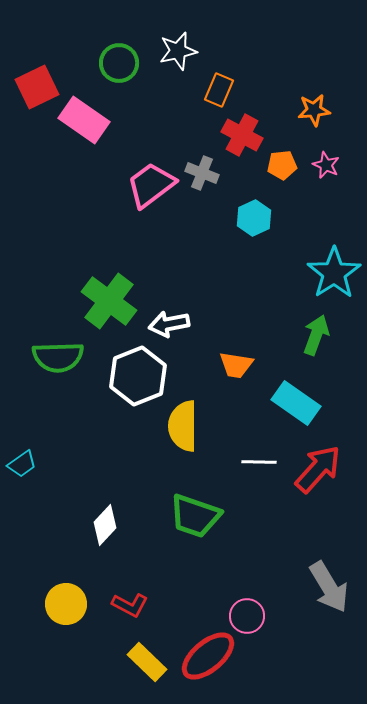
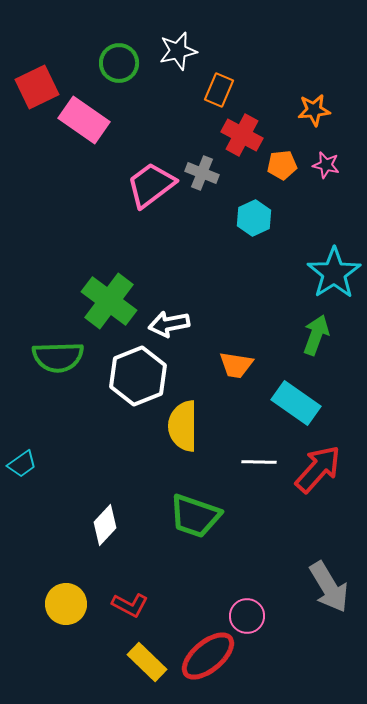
pink star: rotated 12 degrees counterclockwise
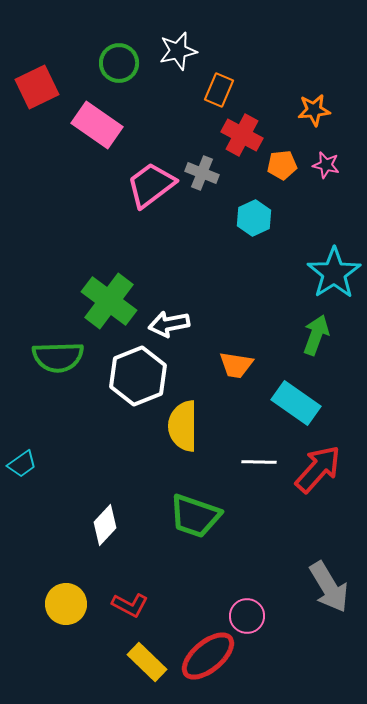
pink rectangle: moved 13 px right, 5 px down
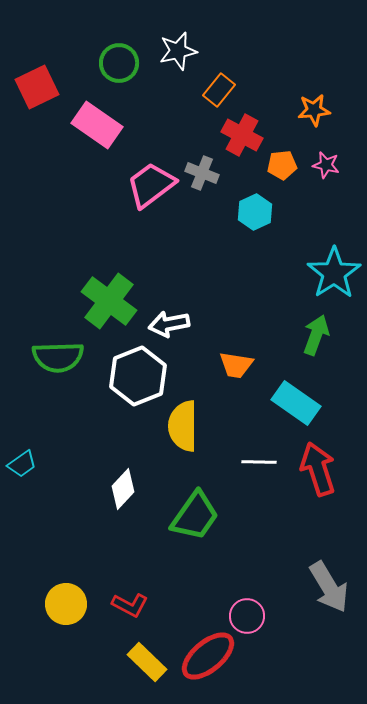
orange rectangle: rotated 16 degrees clockwise
cyan hexagon: moved 1 px right, 6 px up
red arrow: rotated 60 degrees counterclockwise
green trapezoid: rotated 74 degrees counterclockwise
white diamond: moved 18 px right, 36 px up
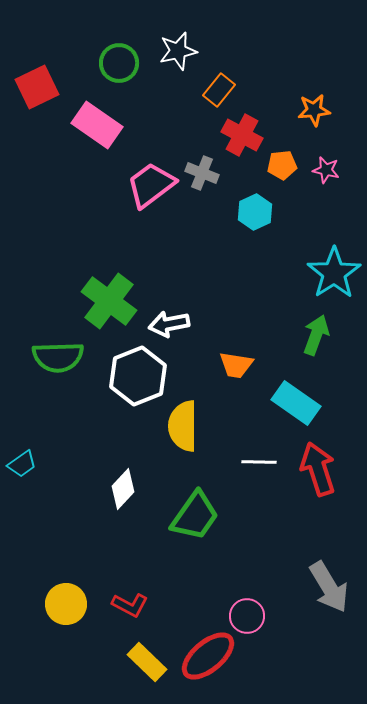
pink star: moved 5 px down
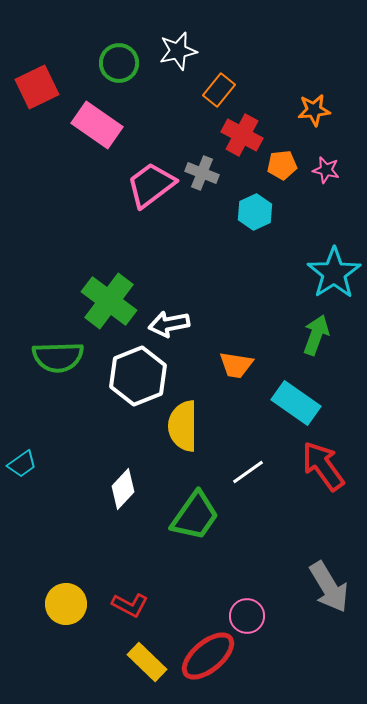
white line: moved 11 px left, 10 px down; rotated 36 degrees counterclockwise
red arrow: moved 5 px right, 3 px up; rotated 18 degrees counterclockwise
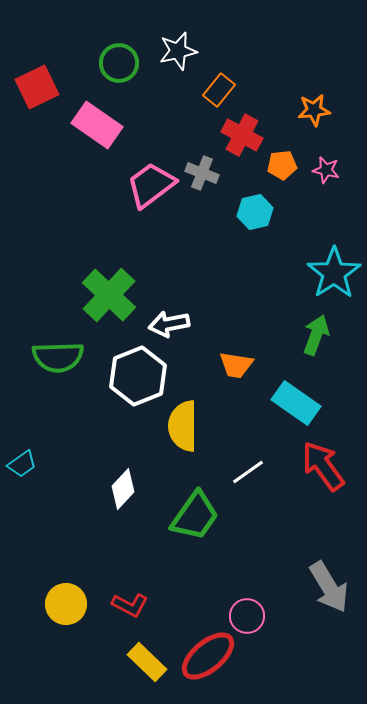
cyan hexagon: rotated 12 degrees clockwise
green cross: moved 6 px up; rotated 6 degrees clockwise
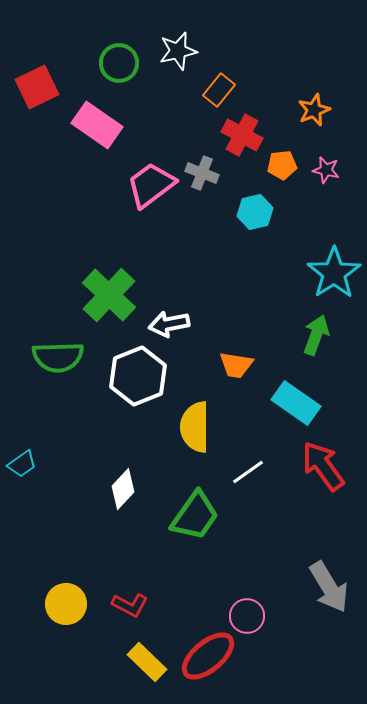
orange star: rotated 16 degrees counterclockwise
yellow semicircle: moved 12 px right, 1 px down
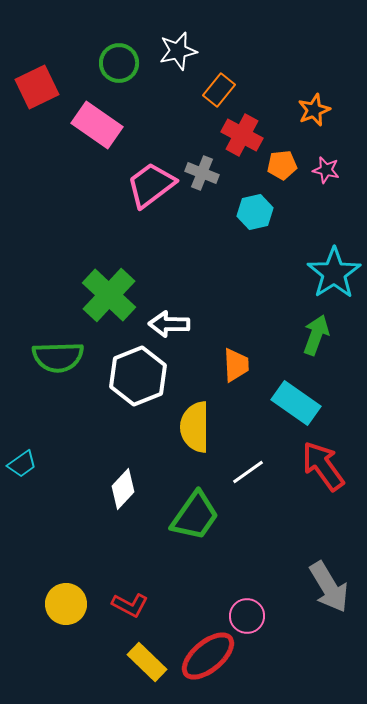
white arrow: rotated 12 degrees clockwise
orange trapezoid: rotated 102 degrees counterclockwise
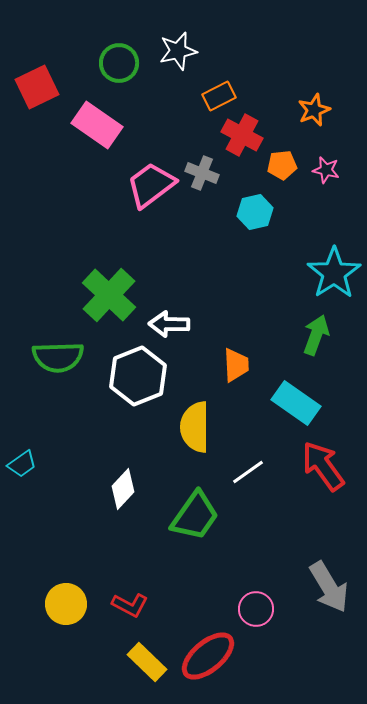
orange rectangle: moved 6 px down; rotated 24 degrees clockwise
pink circle: moved 9 px right, 7 px up
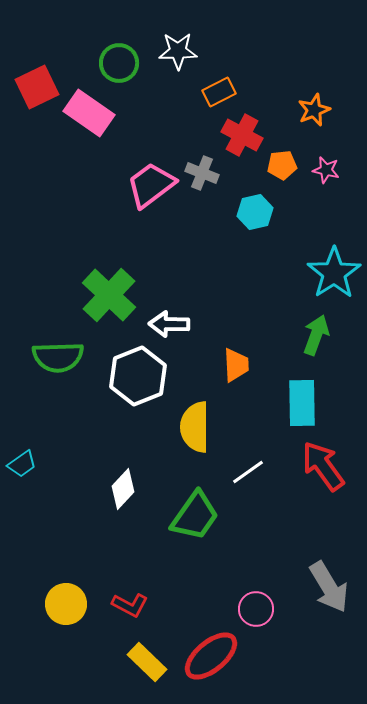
white star: rotated 12 degrees clockwise
orange rectangle: moved 4 px up
pink rectangle: moved 8 px left, 12 px up
cyan rectangle: moved 6 px right; rotated 54 degrees clockwise
red ellipse: moved 3 px right
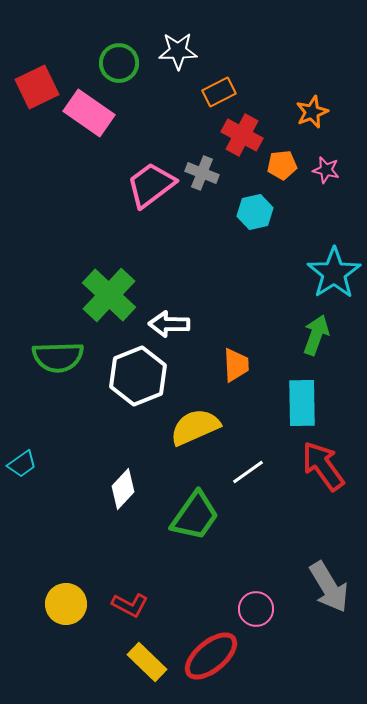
orange star: moved 2 px left, 2 px down
yellow semicircle: rotated 66 degrees clockwise
